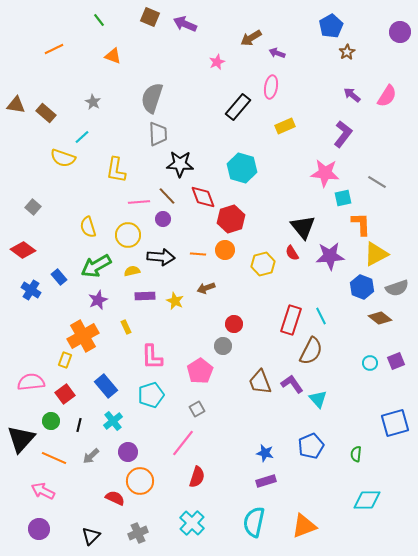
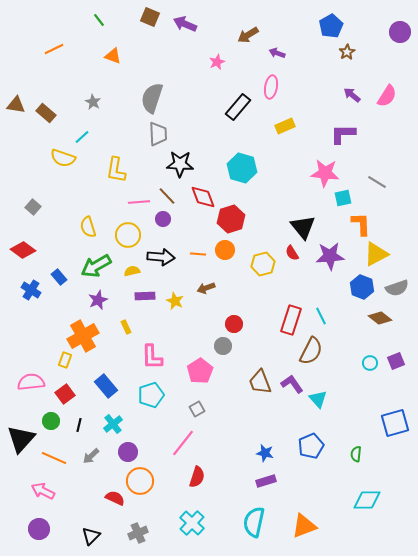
brown arrow at (251, 38): moved 3 px left, 3 px up
purple L-shape at (343, 134): rotated 128 degrees counterclockwise
cyan cross at (113, 421): moved 3 px down
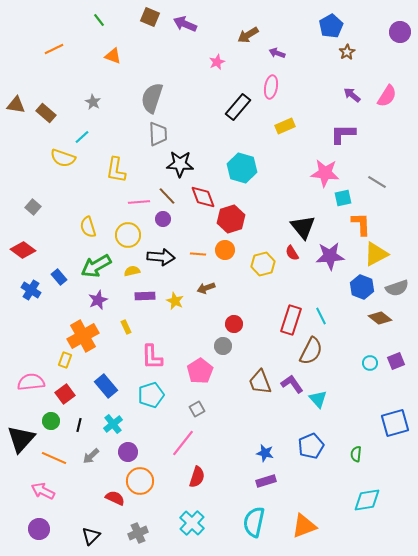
cyan diamond at (367, 500): rotated 8 degrees counterclockwise
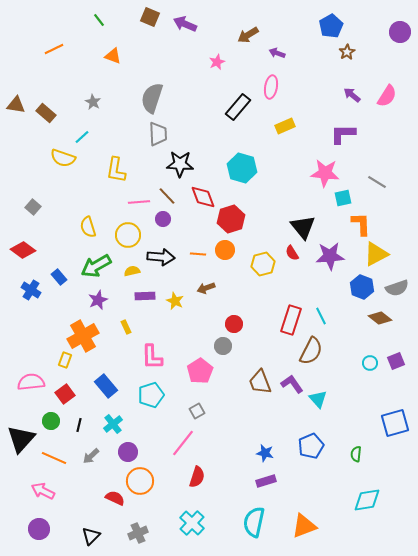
gray square at (197, 409): moved 2 px down
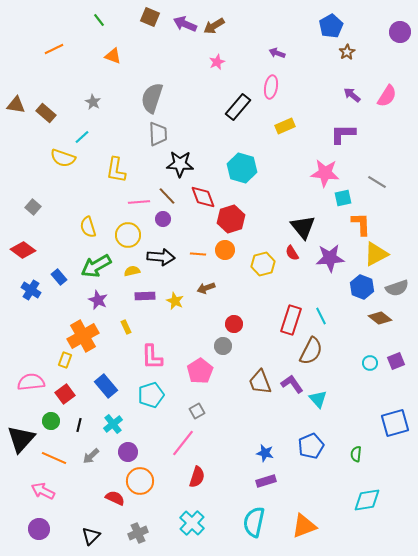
brown arrow at (248, 35): moved 34 px left, 9 px up
purple star at (330, 256): moved 2 px down
purple star at (98, 300): rotated 24 degrees counterclockwise
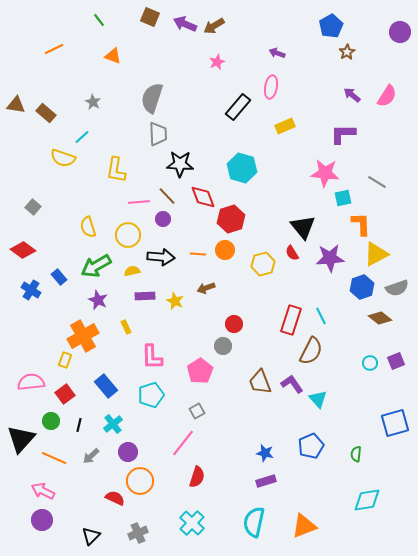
blue hexagon at (362, 287): rotated 20 degrees clockwise
purple circle at (39, 529): moved 3 px right, 9 px up
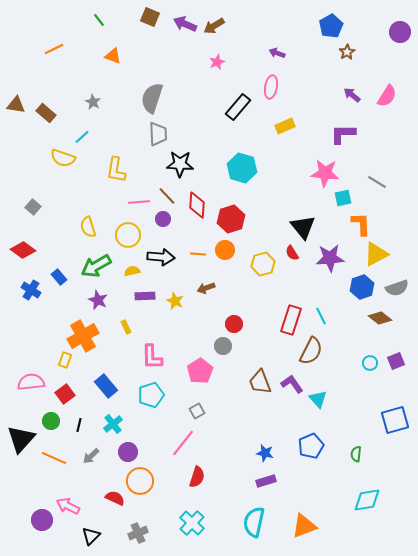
red diamond at (203, 197): moved 6 px left, 8 px down; rotated 24 degrees clockwise
blue square at (395, 423): moved 3 px up
pink arrow at (43, 491): moved 25 px right, 15 px down
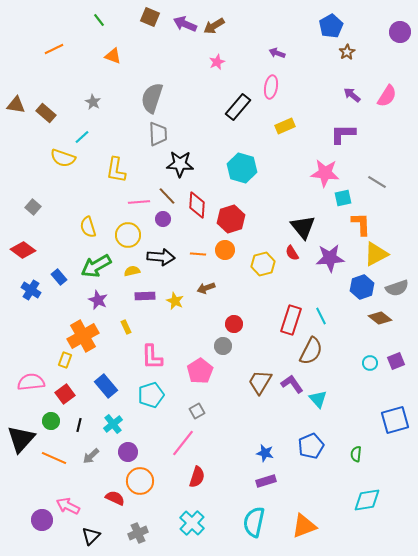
brown trapezoid at (260, 382): rotated 52 degrees clockwise
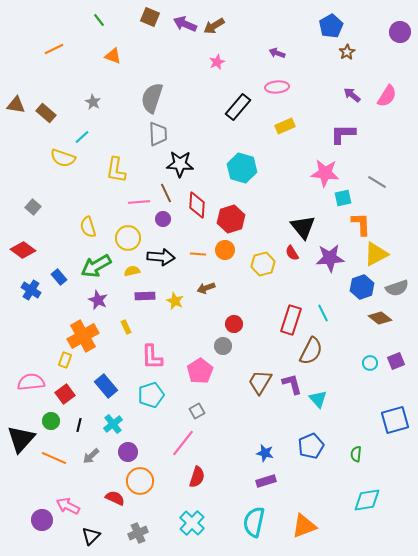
pink ellipse at (271, 87): moved 6 px right; rotated 75 degrees clockwise
brown line at (167, 196): moved 1 px left, 3 px up; rotated 18 degrees clockwise
yellow circle at (128, 235): moved 3 px down
cyan line at (321, 316): moved 2 px right, 3 px up
purple L-shape at (292, 384): rotated 20 degrees clockwise
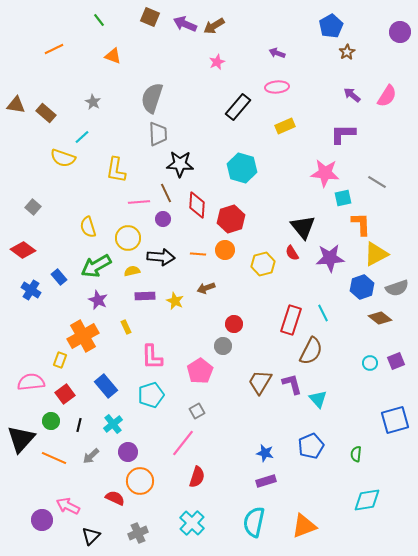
yellow rectangle at (65, 360): moved 5 px left
